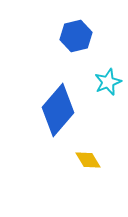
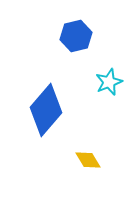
cyan star: moved 1 px right
blue diamond: moved 12 px left
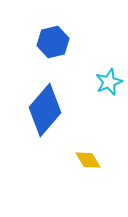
blue hexagon: moved 23 px left, 6 px down
blue diamond: moved 1 px left
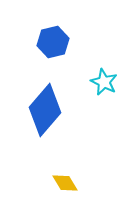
cyan star: moved 5 px left; rotated 24 degrees counterclockwise
yellow diamond: moved 23 px left, 23 px down
